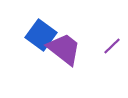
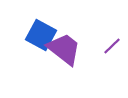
blue square: rotated 8 degrees counterclockwise
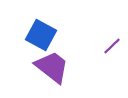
purple trapezoid: moved 12 px left, 18 px down
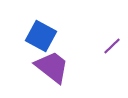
blue square: moved 1 px down
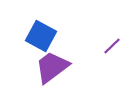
purple trapezoid: rotated 75 degrees counterclockwise
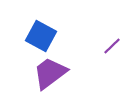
purple trapezoid: moved 2 px left, 6 px down
